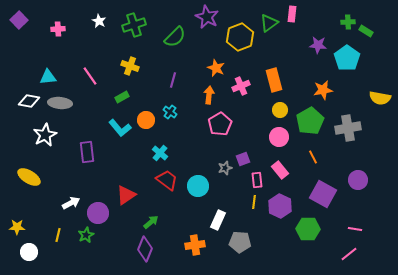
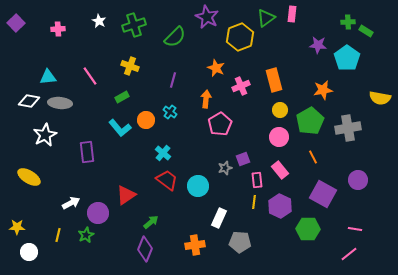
purple square at (19, 20): moved 3 px left, 3 px down
green triangle at (269, 23): moved 3 px left, 5 px up
orange arrow at (209, 95): moved 3 px left, 4 px down
cyan cross at (160, 153): moved 3 px right
white rectangle at (218, 220): moved 1 px right, 2 px up
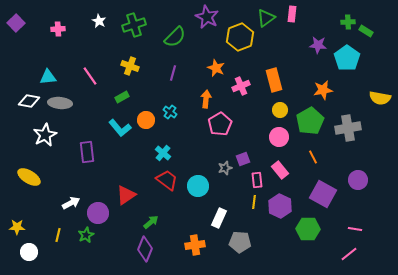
purple line at (173, 80): moved 7 px up
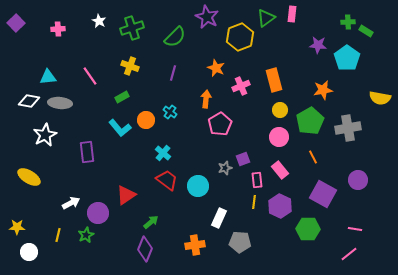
green cross at (134, 25): moved 2 px left, 3 px down
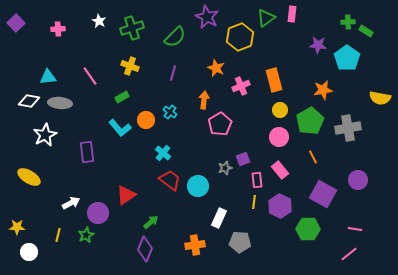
orange arrow at (206, 99): moved 2 px left, 1 px down
red trapezoid at (167, 180): moved 3 px right
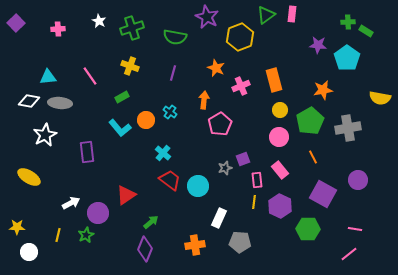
green triangle at (266, 18): moved 3 px up
green semicircle at (175, 37): rotated 55 degrees clockwise
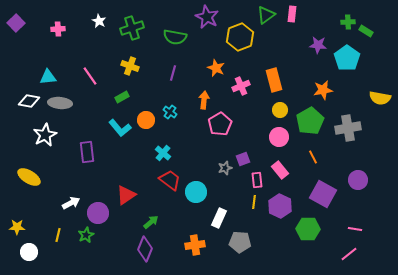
cyan circle at (198, 186): moved 2 px left, 6 px down
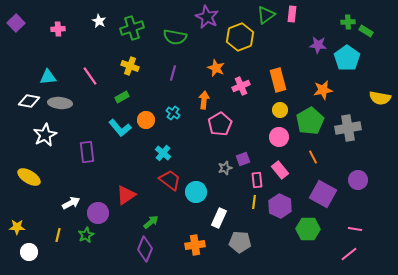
orange rectangle at (274, 80): moved 4 px right
cyan cross at (170, 112): moved 3 px right, 1 px down
